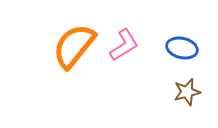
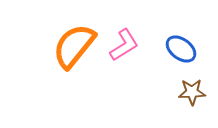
blue ellipse: moved 1 px left, 1 px down; rotated 24 degrees clockwise
brown star: moved 5 px right; rotated 12 degrees clockwise
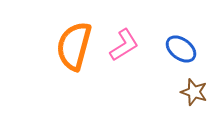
orange semicircle: rotated 24 degrees counterclockwise
brown star: moved 2 px right; rotated 20 degrees clockwise
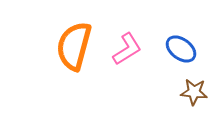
pink L-shape: moved 3 px right, 4 px down
brown star: rotated 12 degrees counterclockwise
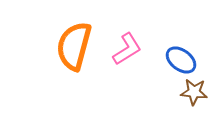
blue ellipse: moved 11 px down
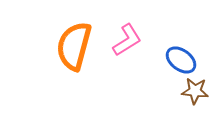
pink L-shape: moved 9 px up
brown star: moved 1 px right, 1 px up
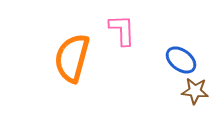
pink L-shape: moved 5 px left, 10 px up; rotated 60 degrees counterclockwise
orange semicircle: moved 2 px left, 12 px down
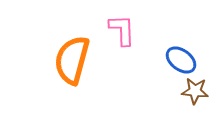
orange semicircle: moved 2 px down
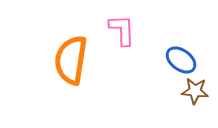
orange semicircle: moved 1 px left; rotated 6 degrees counterclockwise
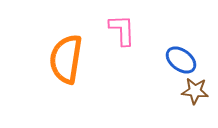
orange semicircle: moved 5 px left, 1 px up
